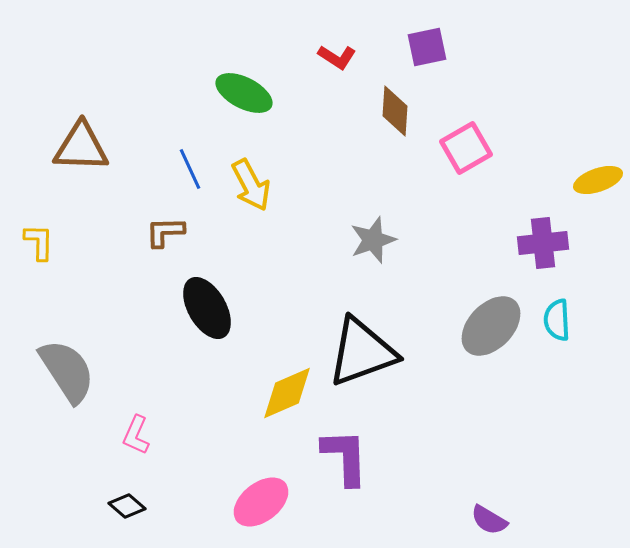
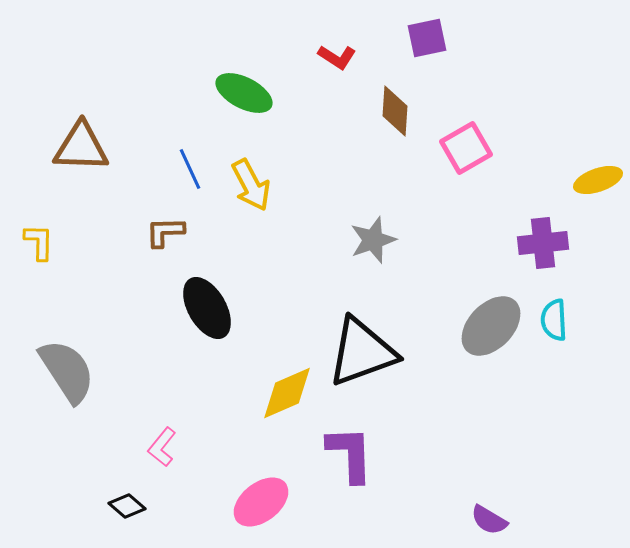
purple square: moved 9 px up
cyan semicircle: moved 3 px left
pink L-shape: moved 26 px right, 12 px down; rotated 15 degrees clockwise
purple L-shape: moved 5 px right, 3 px up
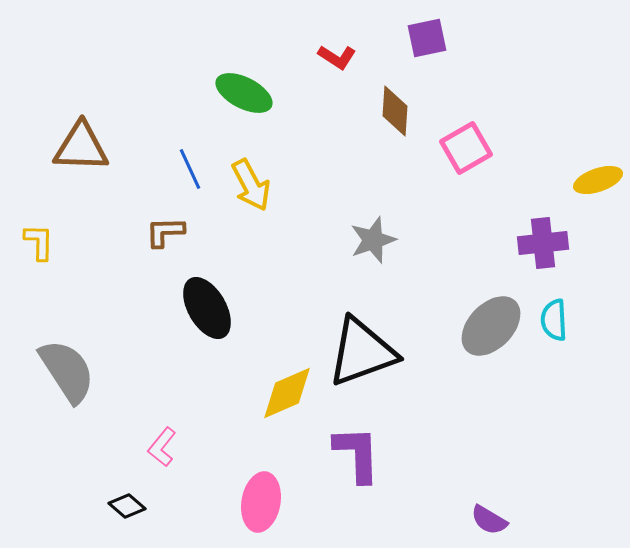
purple L-shape: moved 7 px right
pink ellipse: rotated 42 degrees counterclockwise
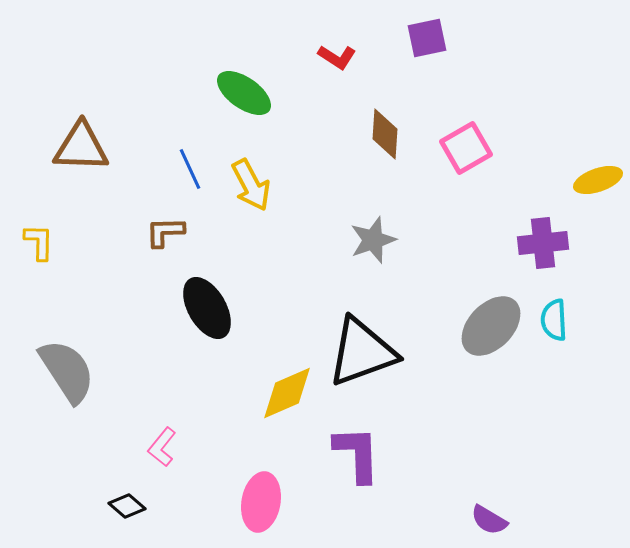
green ellipse: rotated 8 degrees clockwise
brown diamond: moved 10 px left, 23 px down
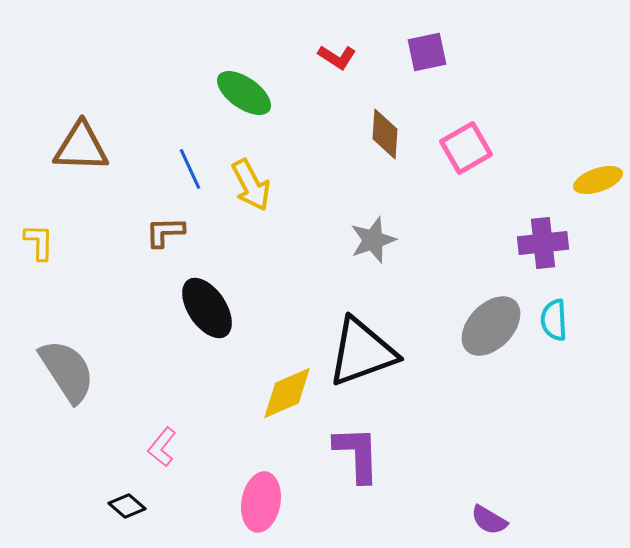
purple square: moved 14 px down
black ellipse: rotated 4 degrees counterclockwise
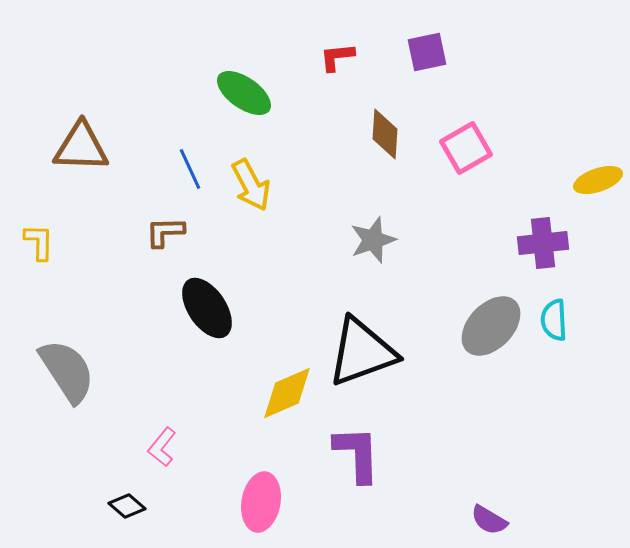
red L-shape: rotated 141 degrees clockwise
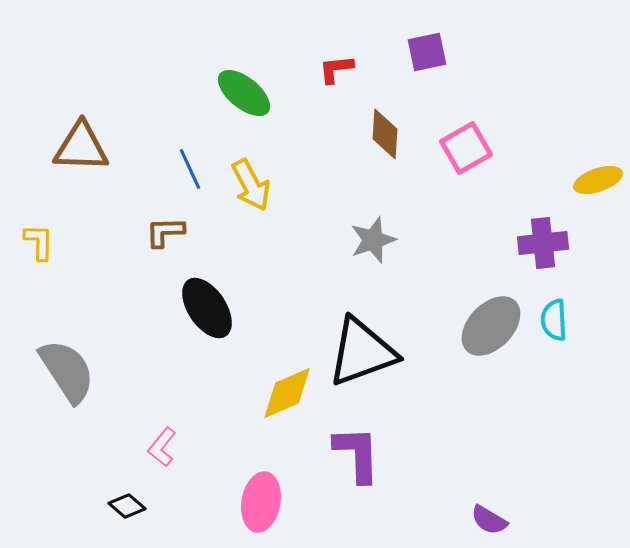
red L-shape: moved 1 px left, 12 px down
green ellipse: rotated 4 degrees clockwise
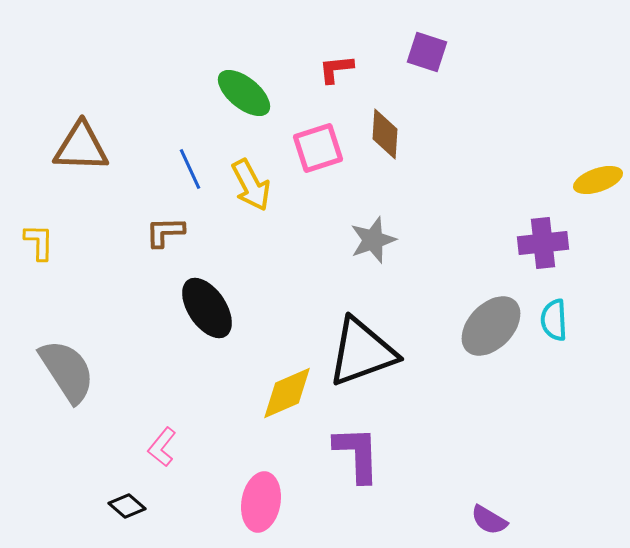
purple square: rotated 30 degrees clockwise
pink square: moved 148 px left; rotated 12 degrees clockwise
